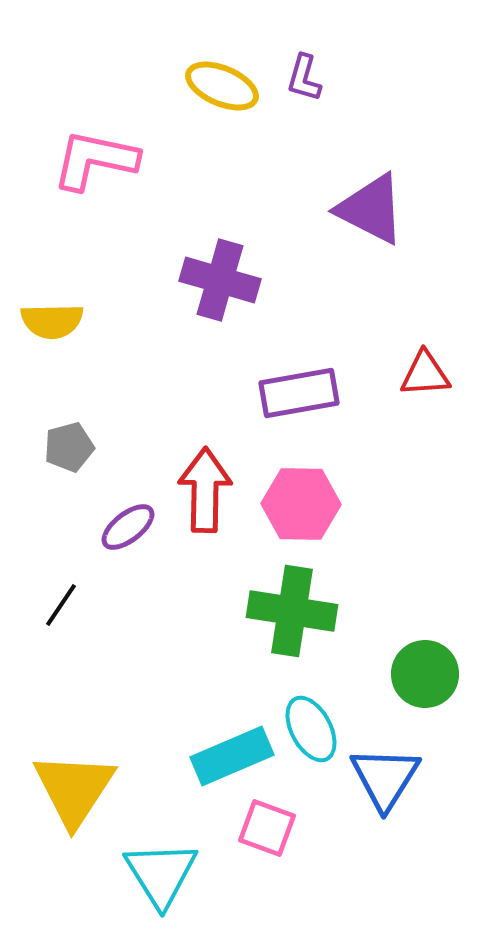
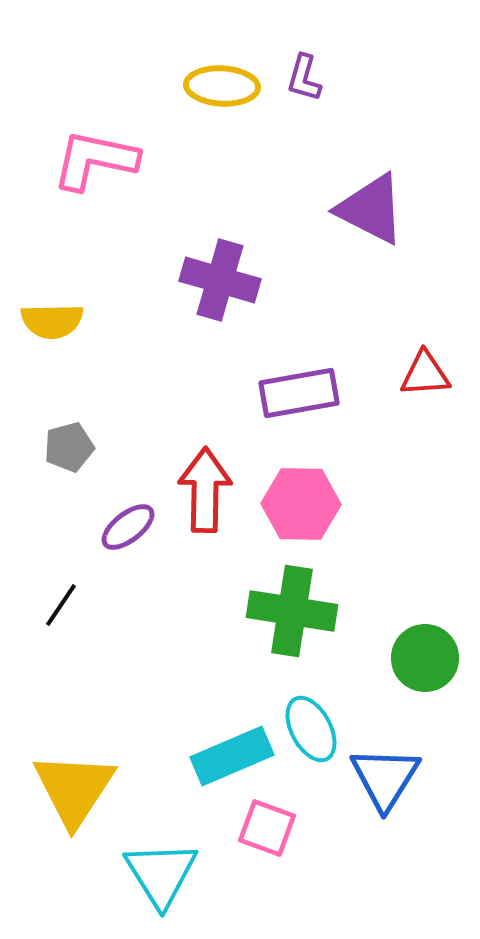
yellow ellipse: rotated 20 degrees counterclockwise
green circle: moved 16 px up
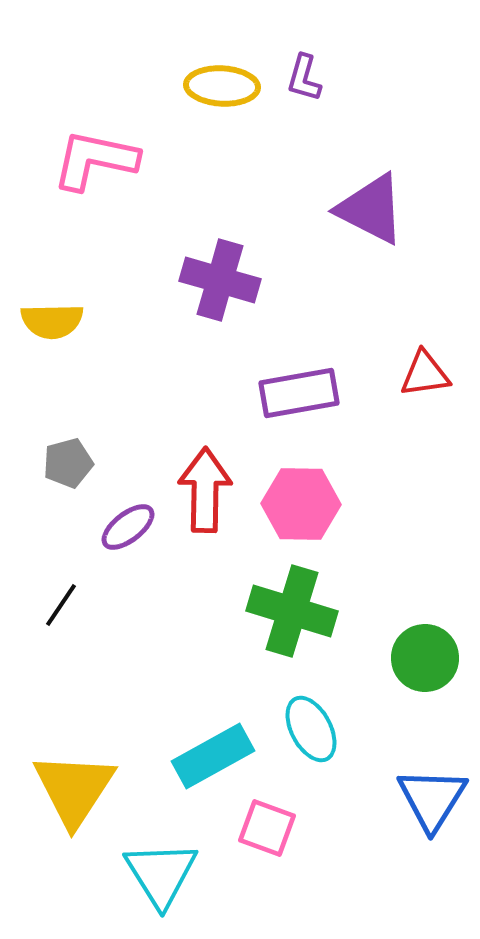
red triangle: rotated 4 degrees counterclockwise
gray pentagon: moved 1 px left, 16 px down
green cross: rotated 8 degrees clockwise
cyan rectangle: moved 19 px left; rotated 6 degrees counterclockwise
blue triangle: moved 47 px right, 21 px down
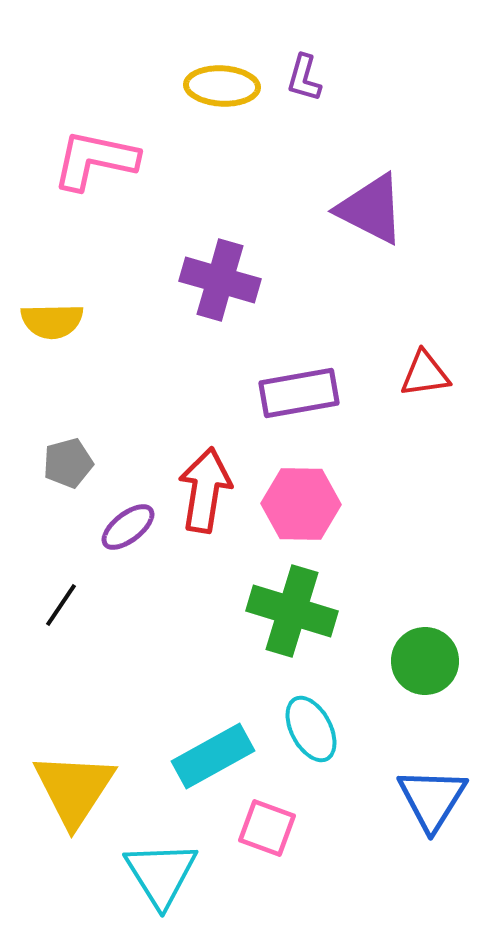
red arrow: rotated 8 degrees clockwise
green circle: moved 3 px down
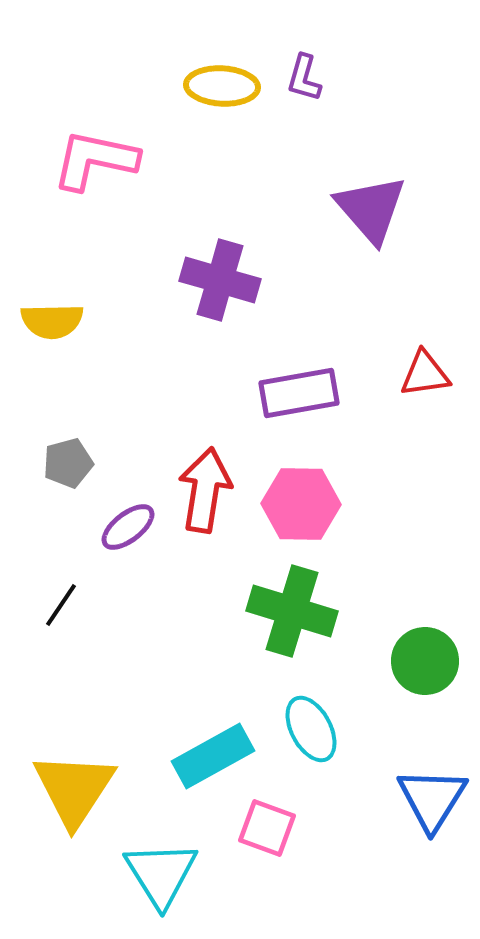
purple triangle: rotated 22 degrees clockwise
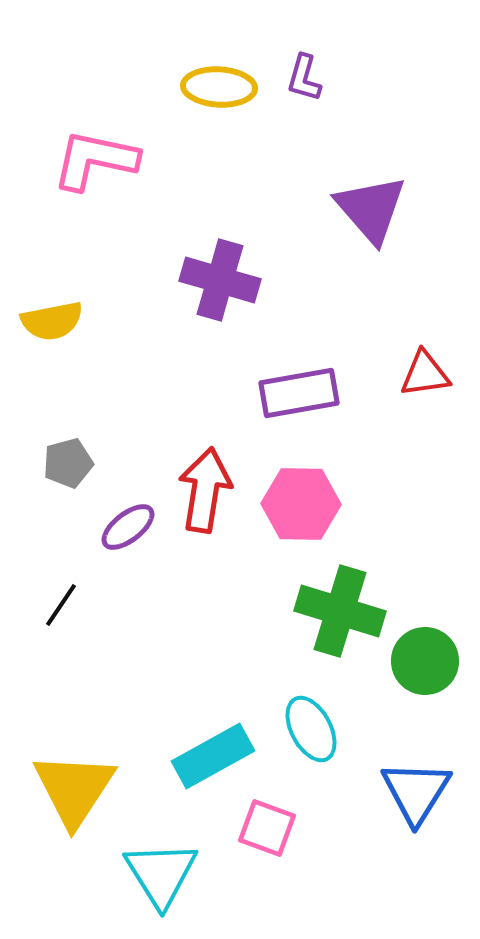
yellow ellipse: moved 3 px left, 1 px down
yellow semicircle: rotated 10 degrees counterclockwise
green cross: moved 48 px right
blue triangle: moved 16 px left, 7 px up
